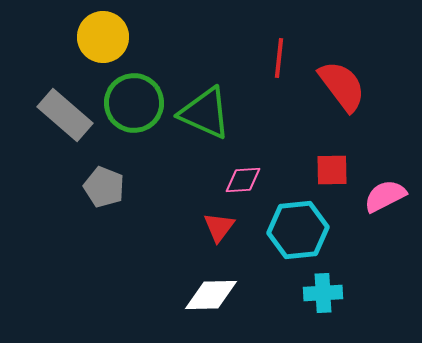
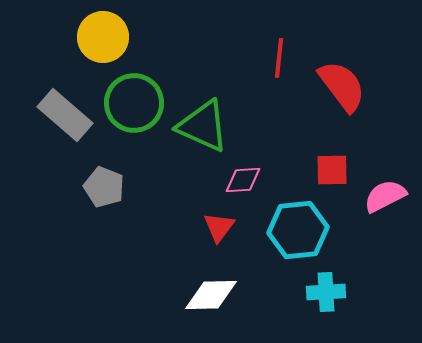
green triangle: moved 2 px left, 13 px down
cyan cross: moved 3 px right, 1 px up
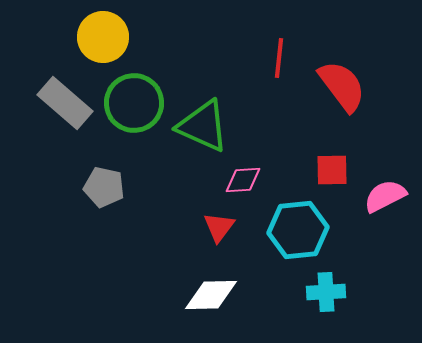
gray rectangle: moved 12 px up
gray pentagon: rotated 9 degrees counterclockwise
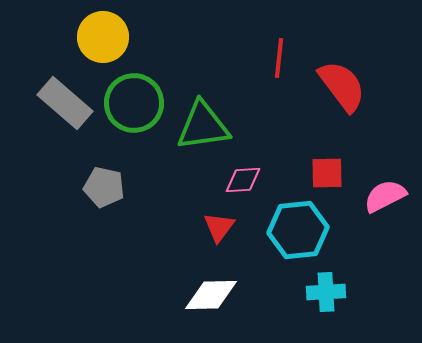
green triangle: rotated 32 degrees counterclockwise
red square: moved 5 px left, 3 px down
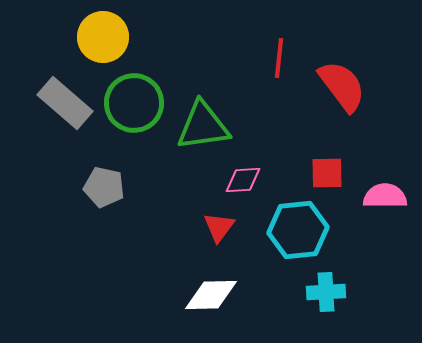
pink semicircle: rotated 27 degrees clockwise
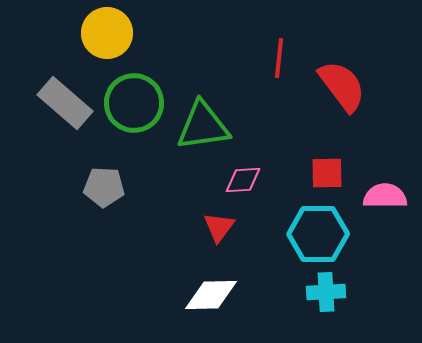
yellow circle: moved 4 px right, 4 px up
gray pentagon: rotated 9 degrees counterclockwise
cyan hexagon: moved 20 px right, 4 px down; rotated 6 degrees clockwise
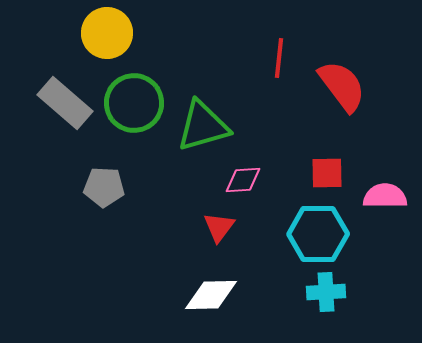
green triangle: rotated 8 degrees counterclockwise
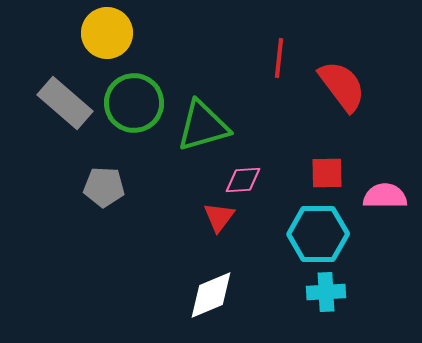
red triangle: moved 10 px up
white diamond: rotated 22 degrees counterclockwise
